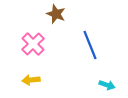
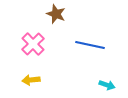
blue line: rotated 56 degrees counterclockwise
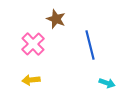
brown star: moved 5 px down
blue line: rotated 64 degrees clockwise
cyan arrow: moved 2 px up
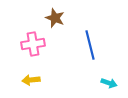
brown star: moved 1 px left, 1 px up
pink cross: rotated 35 degrees clockwise
cyan arrow: moved 2 px right
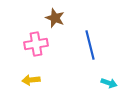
pink cross: moved 3 px right
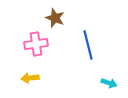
blue line: moved 2 px left
yellow arrow: moved 1 px left, 2 px up
